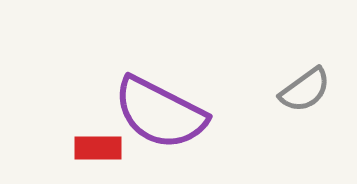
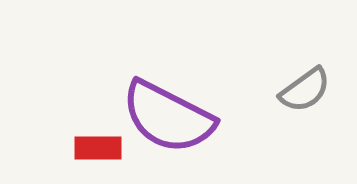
purple semicircle: moved 8 px right, 4 px down
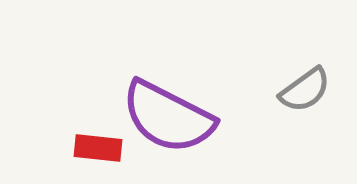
red rectangle: rotated 6 degrees clockwise
